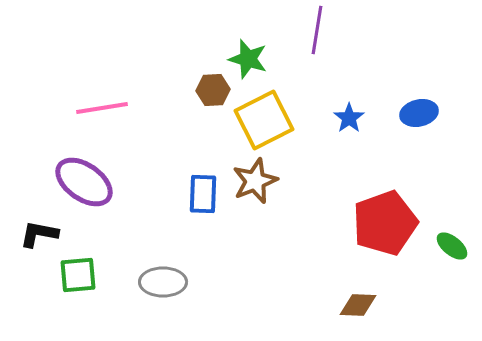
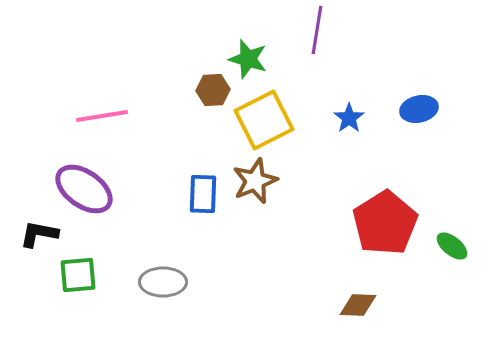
pink line: moved 8 px down
blue ellipse: moved 4 px up
purple ellipse: moved 7 px down
red pentagon: rotated 12 degrees counterclockwise
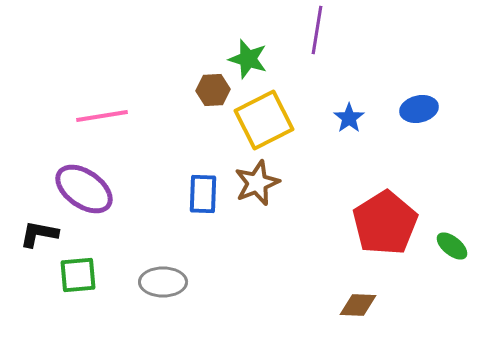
brown star: moved 2 px right, 2 px down
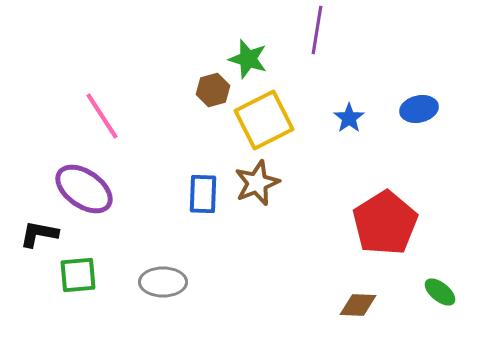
brown hexagon: rotated 12 degrees counterclockwise
pink line: rotated 66 degrees clockwise
green ellipse: moved 12 px left, 46 px down
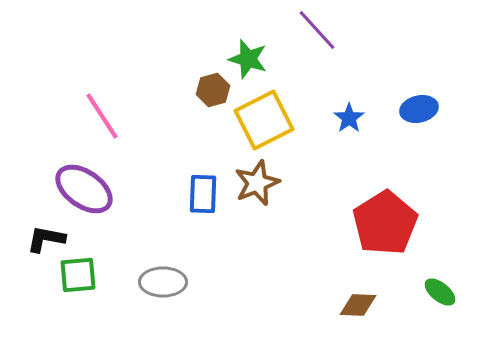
purple line: rotated 51 degrees counterclockwise
black L-shape: moved 7 px right, 5 px down
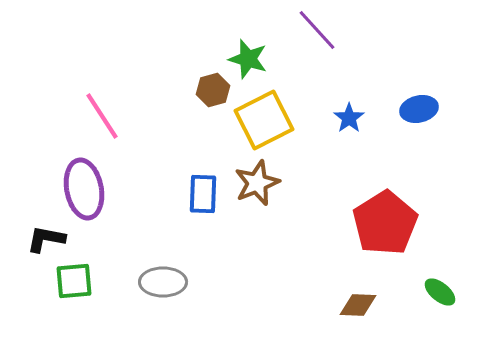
purple ellipse: rotated 44 degrees clockwise
green square: moved 4 px left, 6 px down
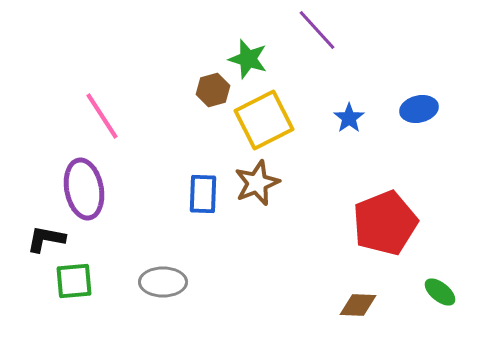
red pentagon: rotated 10 degrees clockwise
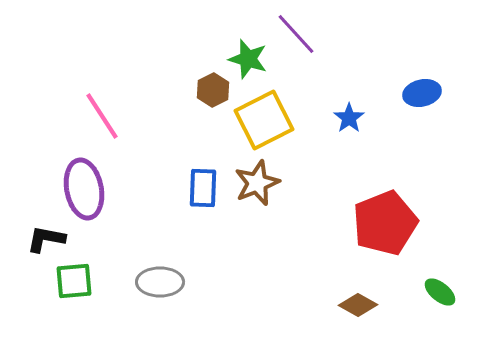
purple line: moved 21 px left, 4 px down
brown hexagon: rotated 12 degrees counterclockwise
blue ellipse: moved 3 px right, 16 px up
blue rectangle: moved 6 px up
gray ellipse: moved 3 px left
brown diamond: rotated 27 degrees clockwise
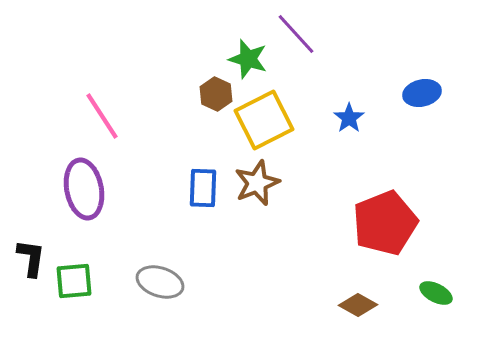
brown hexagon: moved 3 px right, 4 px down; rotated 8 degrees counterclockwise
black L-shape: moved 15 px left, 19 px down; rotated 87 degrees clockwise
gray ellipse: rotated 18 degrees clockwise
green ellipse: moved 4 px left, 1 px down; rotated 12 degrees counterclockwise
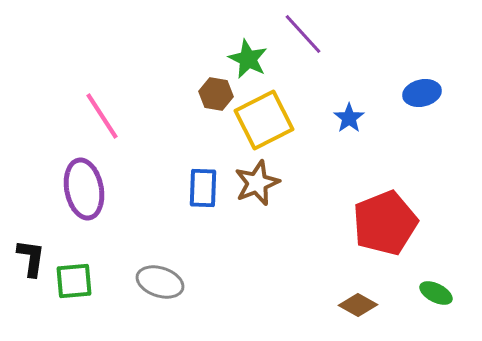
purple line: moved 7 px right
green star: rotated 9 degrees clockwise
brown hexagon: rotated 16 degrees counterclockwise
